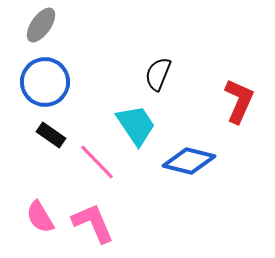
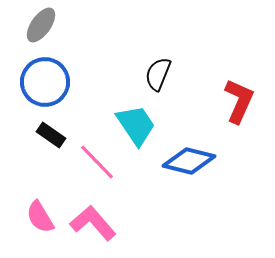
pink L-shape: rotated 18 degrees counterclockwise
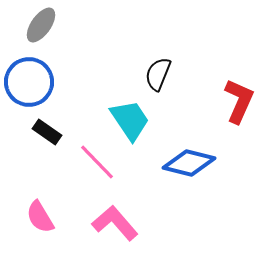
blue circle: moved 16 px left
cyan trapezoid: moved 6 px left, 5 px up
black rectangle: moved 4 px left, 3 px up
blue diamond: moved 2 px down
pink L-shape: moved 22 px right
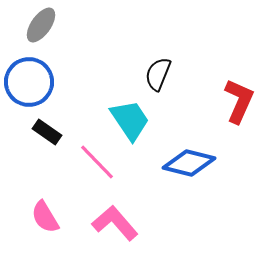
pink semicircle: moved 5 px right
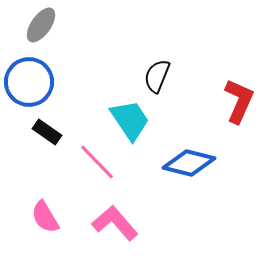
black semicircle: moved 1 px left, 2 px down
